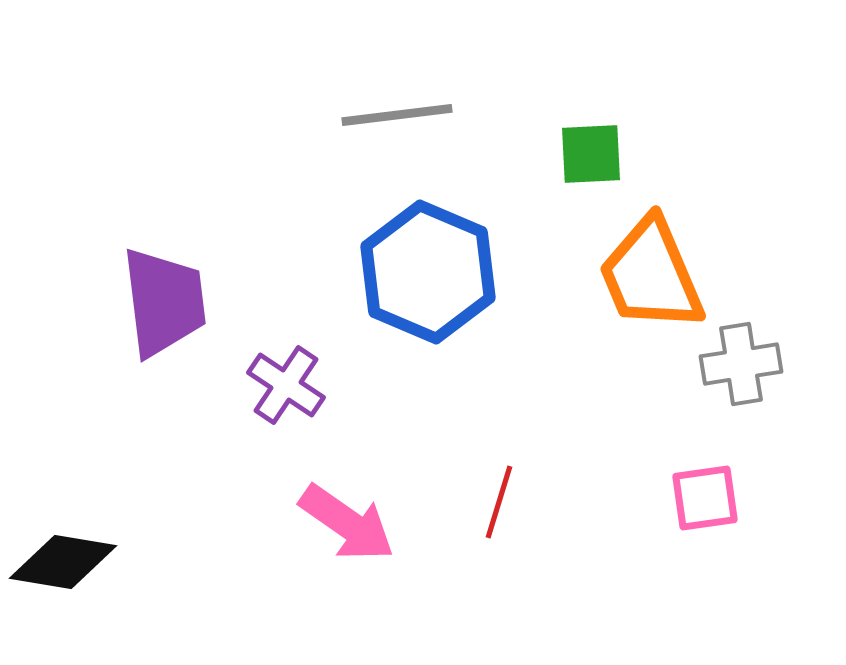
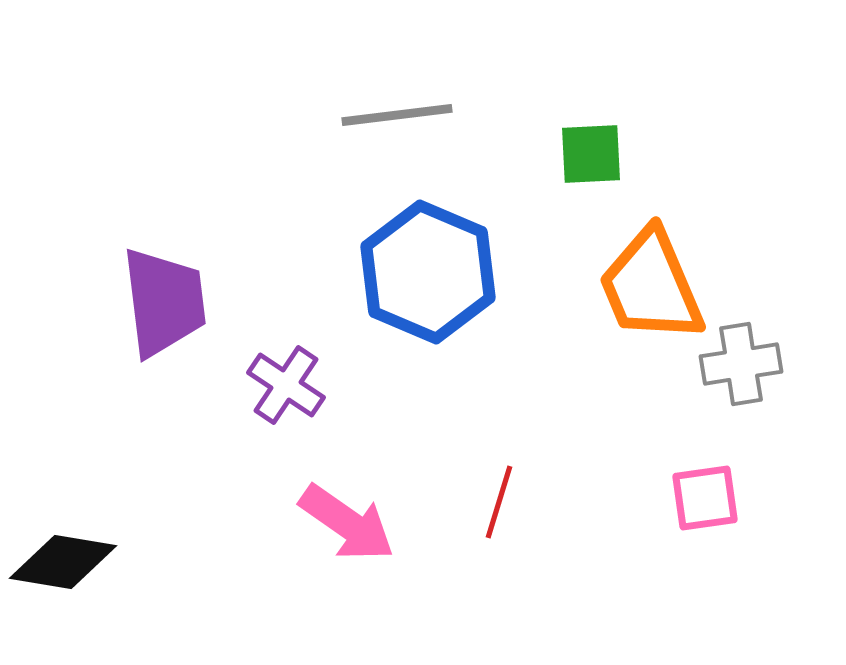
orange trapezoid: moved 11 px down
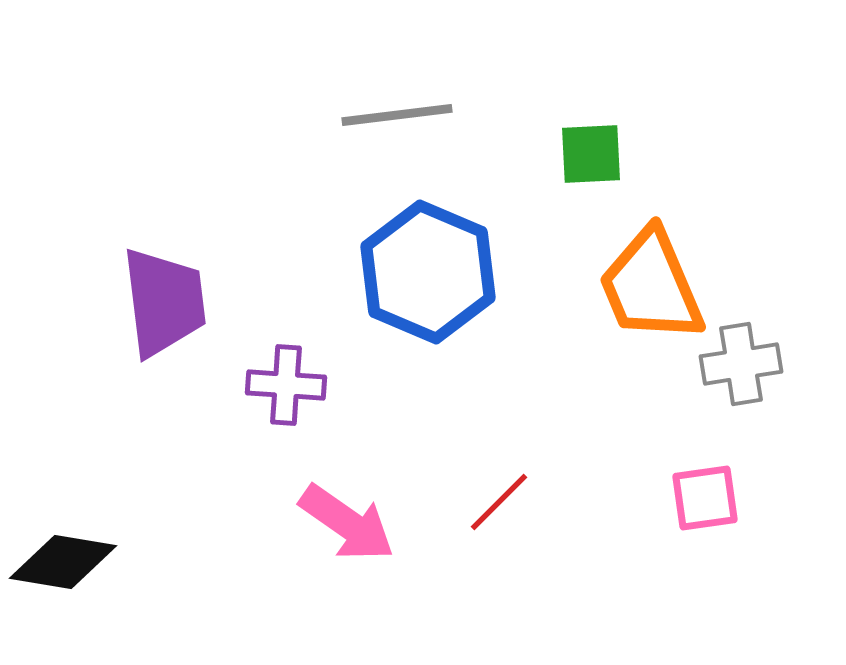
purple cross: rotated 30 degrees counterclockwise
red line: rotated 28 degrees clockwise
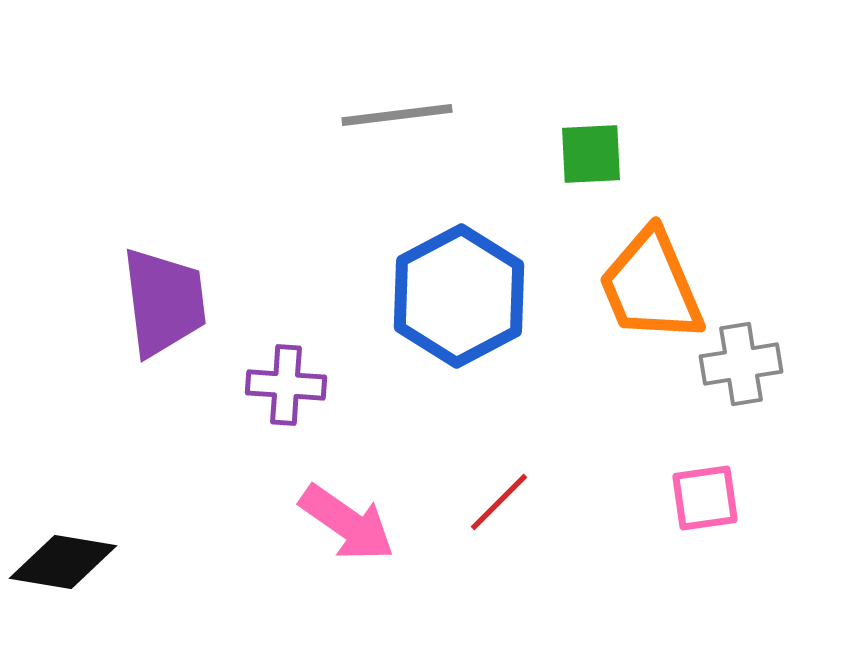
blue hexagon: moved 31 px right, 24 px down; rotated 9 degrees clockwise
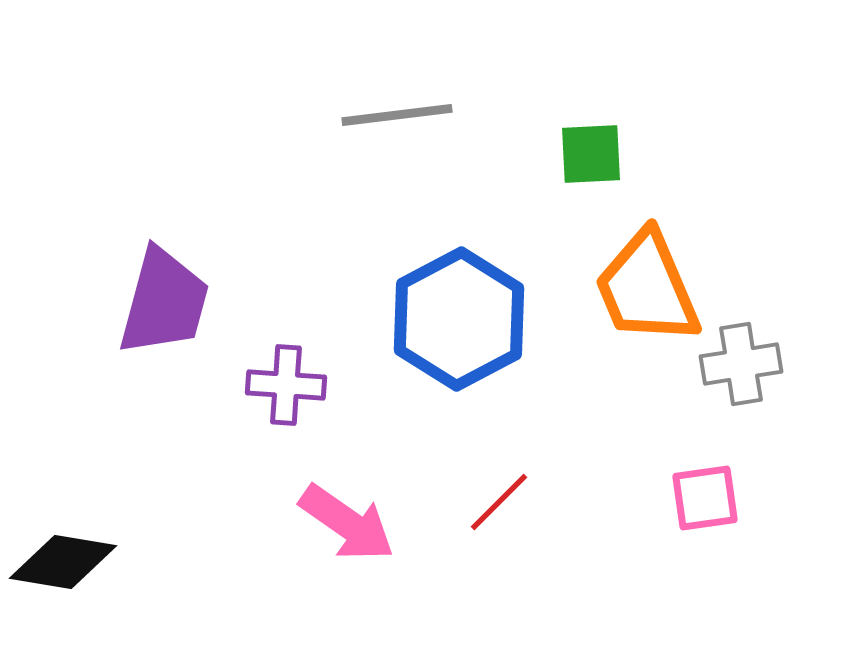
orange trapezoid: moved 4 px left, 2 px down
blue hexagon: moved 23 px down
purple trapezoid: rotated 22 degrees clockwise
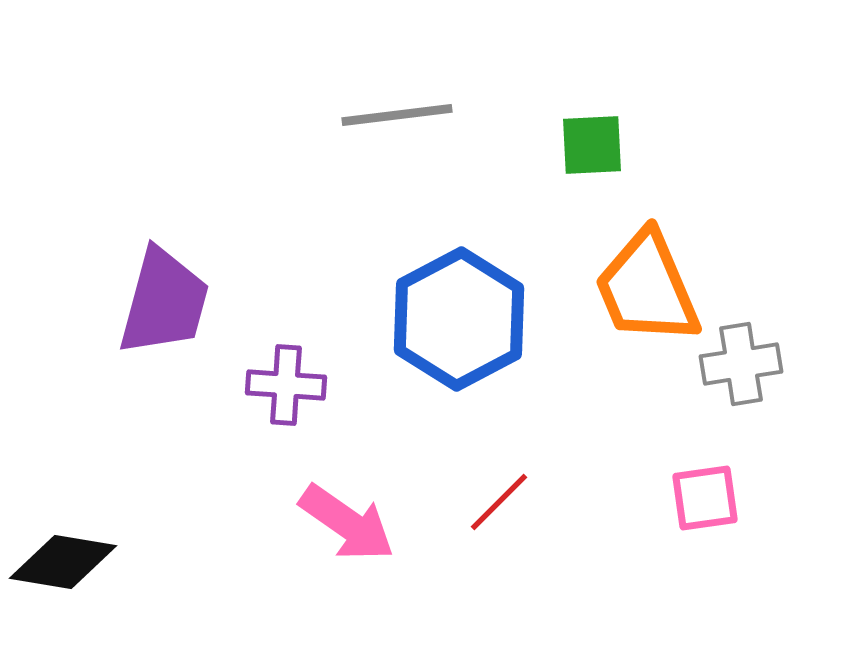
green square: moved 1 px right, 9 px up
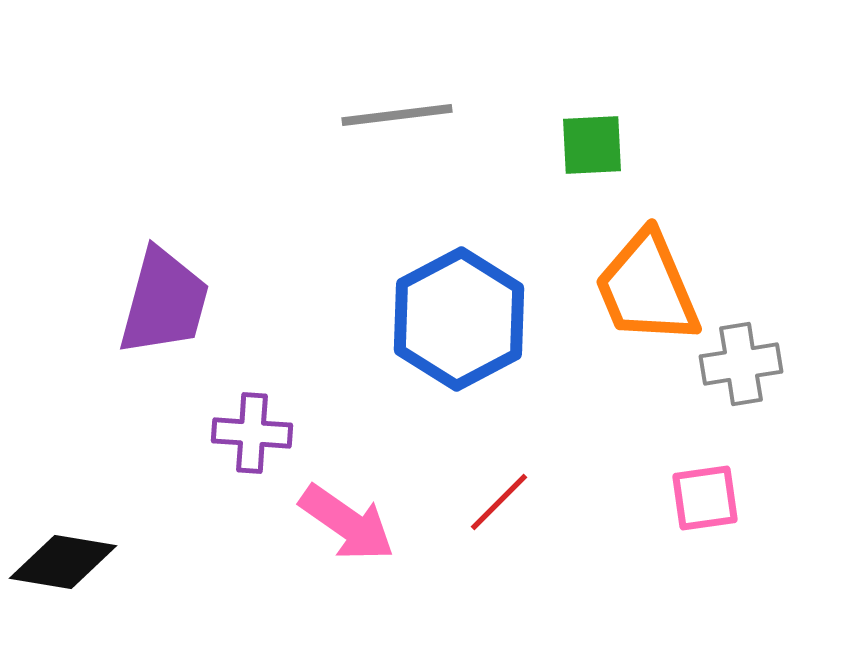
purple cross: moved 34 px left, 48 px down
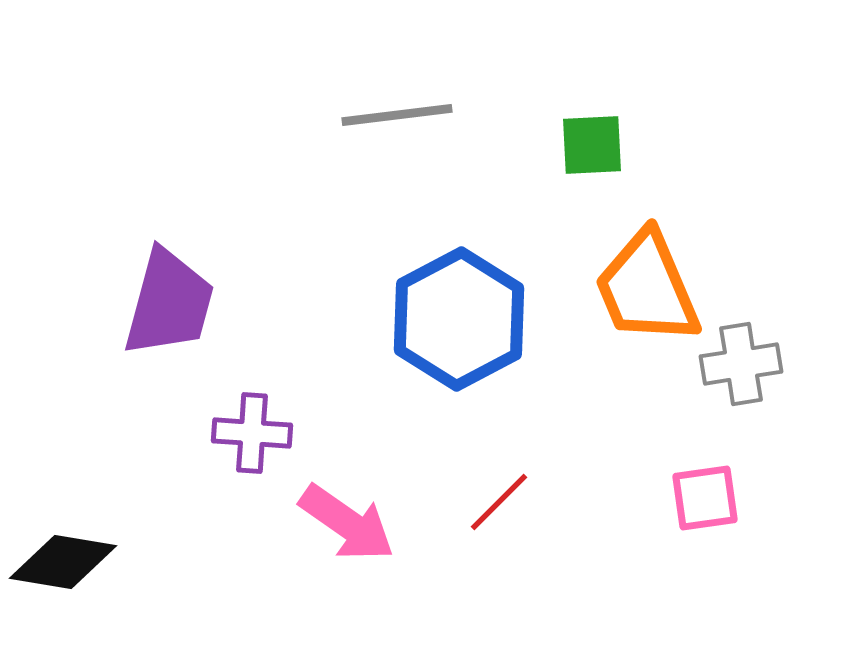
purple trapezoid: moved 5 px right, 1 px down
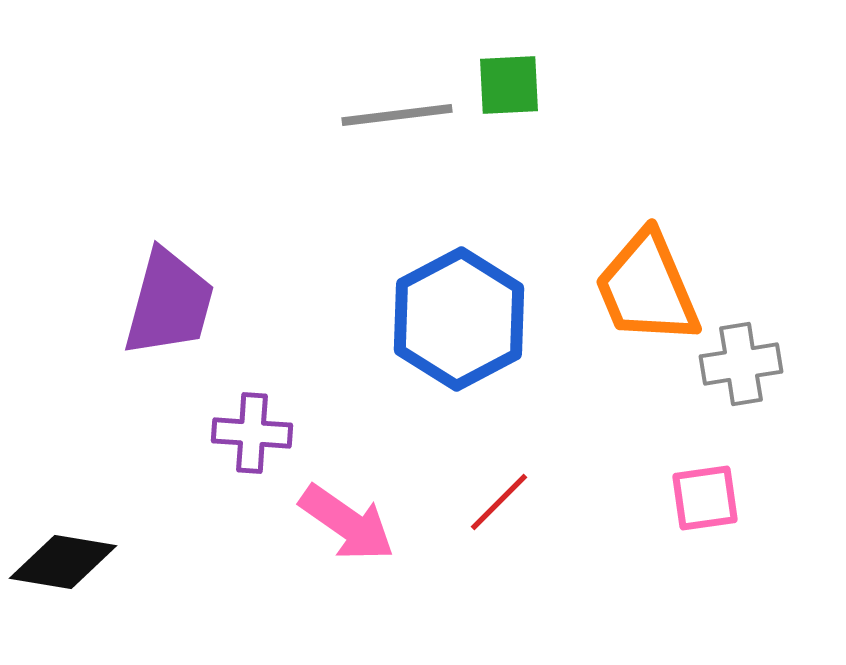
green square: moved 83 px left, 60 px up
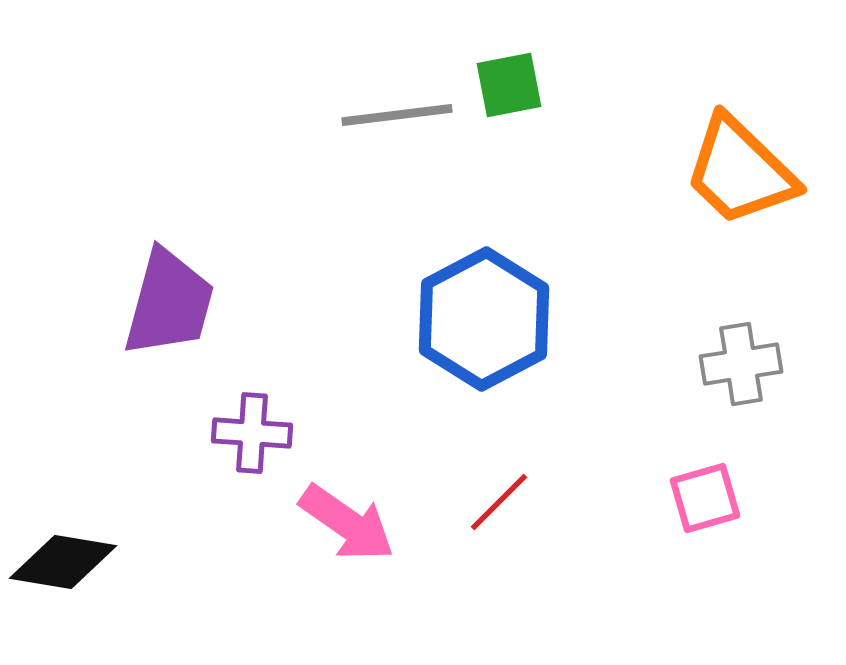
green square: rotated 8 degrees counterclockwise
orange trapezoid: moved 93 px right, 117 px up; rotated 23 degrees counterclockwise
blue hexagon: moved 25 px right
pink square: rotated 8 degrees counterclockwise
